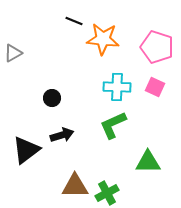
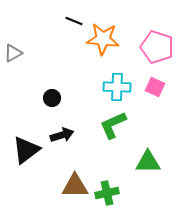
green cross: rotated 15 degrees clockwise
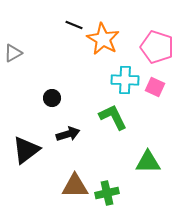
black line: moved 4 px down
orange star: rotated 24 degrees clockwise
cyan cross: moved 8 px right, 7 px up
green L-shape: moved 8 px up; rotated 88 degrees clockwise
black arrow: moved 6 px right, 1 px up
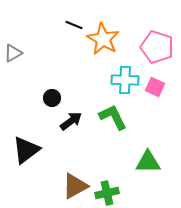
black arrow: moved 3 px right, 13 px up; rotated 20 degrees counterclockwise
brown triangle: rotated 28 degrees counterclockwise
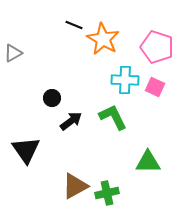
black triangle: rotated 28 degrees counterclockwise
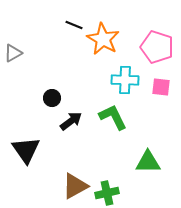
pink square: moved 6 px right; rotated 18 degrees counterclockwise
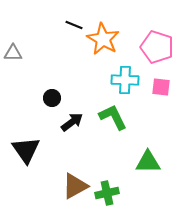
gray triangle: rotated 30 degrees clockwise
black arrow: moved 1 px right, 1 px down
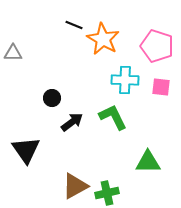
pink pentagon: moved 1 px up
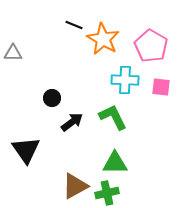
pink pentagon: moved 6 px left; rotated 12 degrees clockwise
green triangle: moved 33 px left, 1 px down
